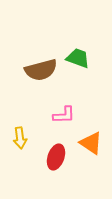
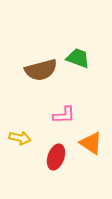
yellow arrow: rotated 70 degrees counterclockwise
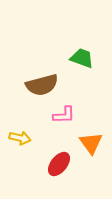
green trapezoid: moved 4 px right
brown semicircle: moved 1 px right, 15 px down
orange triangle: rotated 20 degrees clockwise
red ellipse: moved 3 px right, 7 px down; rotated 20 degrees clockwise
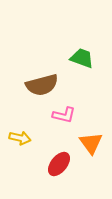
pink L-shape: rotated 15 degrees clockwise
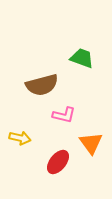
red ellipse: moved 1 px left, 2 px up
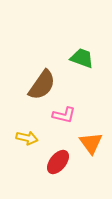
brown semicircle: rotated 40 degrees counterclockwise
yellow arrow: moved 7 px right
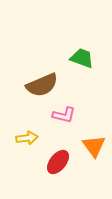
brown semicircle: rotated 32 degrees clockwise
yellow arrow: rotated 20 degrees counterclockwise
orange triangle: moved 3 px right, 3 px down
